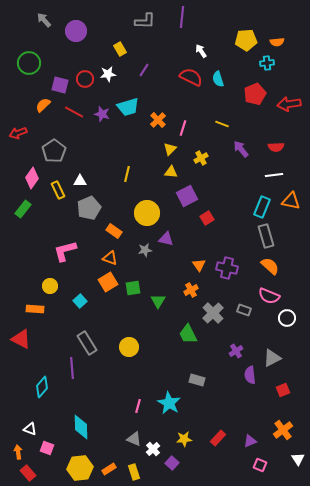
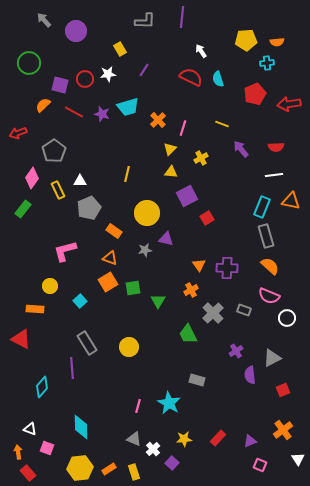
purple cross at (227, 268): rotated 10 degrees counterclockwise
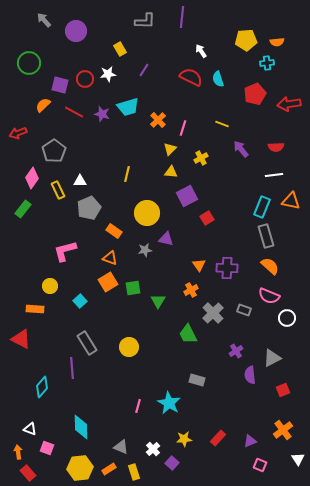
gray triangle at (134, 439): moved 13 px left, 8 px down
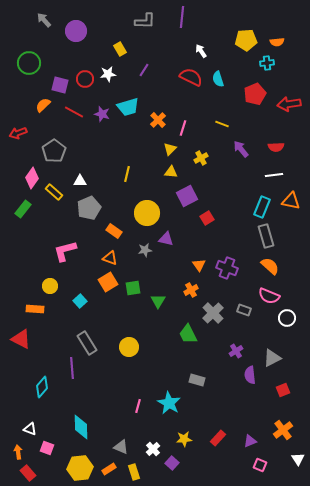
yellow rectangle at (58, 190): moved 4 px left, 2 px down; rotated 24 degrees counterclockwise
purple cross at (227, 268): rotated 20 degrees clockwise
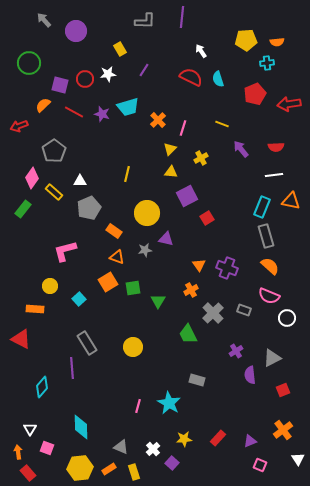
red arrow at (18, 133): moved 1 px right, 7 px up
orange triangle at (110, 258): moved 7 px right, 1 px up
cyan square at (80, 301): moved 1 px left, 2 px up
yellow circle at (129, 347): moved 4 px right
white triangle at (30, 429): rotated 40 degrees clockwise
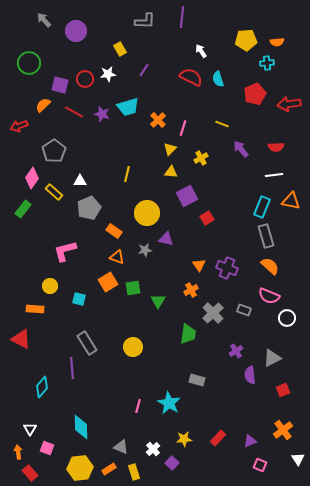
cyan square at (79, 299): rotated 32 degrees counterclockwise
green trapezoid at (188, 334): rotated 145 degrees counterclockwise
red rectangle at (28, 473): moved 2 px right
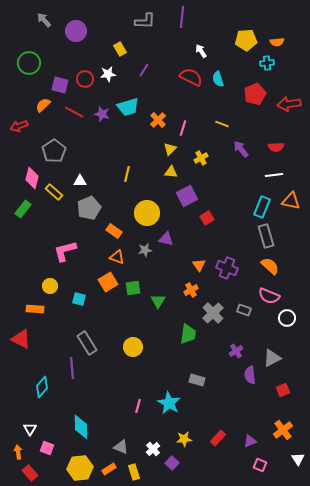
pink diamond at (32, 178): rotated 20 degrees counterclockwise
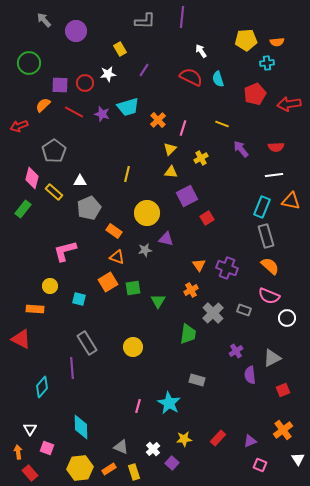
red circle at (85, 79): moved 4 px down
purple square at (60, 85): rotated 12 degrees counterclockwise
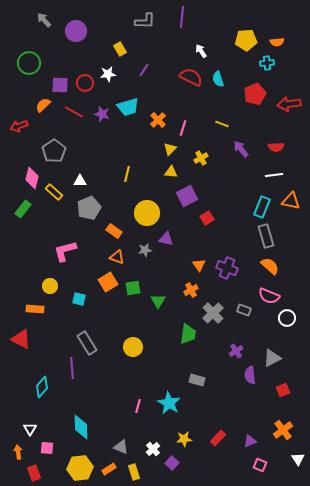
pink square at (47, 448): rotated 16 degrees counterclockwise
red rectangle at (30, 473): moved 4 px right; rotated 21 degrees clockwise
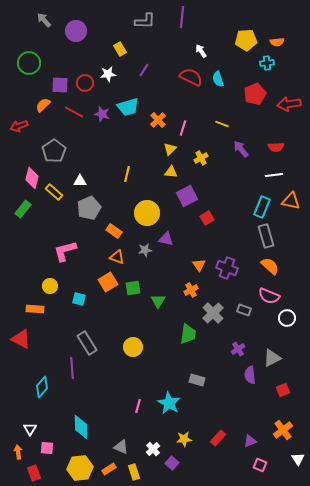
purple cross at (236, 351): moved 2 px right, 2 px up
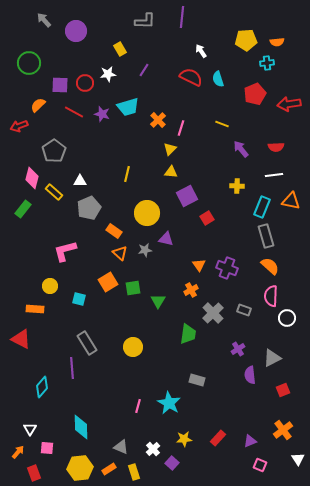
orange semicircle at (43, 105): moved 5 px left
pink line at (183, 128): moved 2 px left
yellow cross at (201, 158): moved 36 px right, 28 px down; rotated 32 degrees clockwise
orange triangle at (117, 257): moved 3 px right, 4 px up; rotated 21 degrees clockwise
pink semicircle at (269, 296): moved 2 px right; rotated 70 degrees clockwise
orange arrow at (18, 452): rotated 48 degrees clockwise
